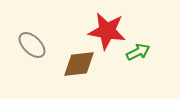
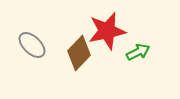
red star: rotated 21 degrees counterclockwise
brown diamond: moved 11 px up; rotated 40 degrees counterclockwise
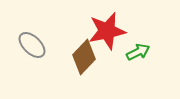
brown diamond: moved 5 px right, 4 px down
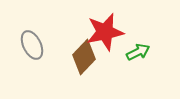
red star: moved 2 px left, 1 px down
gray ellipse: rotated 20 degrees clockwise
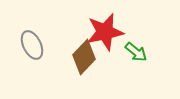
green arrow: moved 2 px left; rotated 65 degrees clockwise
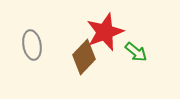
red star: rotated 9 degrees counterclockwise
gray ellipse: rotated 16 degrees clockwise
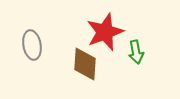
green arrow: rotated 40 degrees clockwise
brown diamond: moved 1 px right, 7 px down; rotated 40 degrees counterclockwise
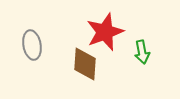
green arrow: moved 6 px right
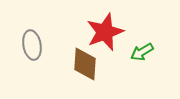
green arrow: rotated 70 degrees clockwise
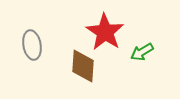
red star: rotated 18 degrees counterclockwise
brown diamond: moved 2 px left, 2 px down
